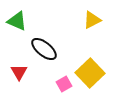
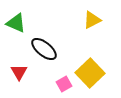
green triangle: moved 1 px left, 2 px down
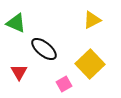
yellow square: moved 9 px up
